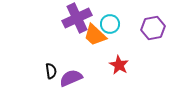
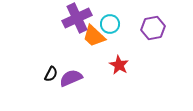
orange trapezoid: moved 1 px left, 1 px down
black semicircle: moved 3 px down; rotated 35 degrees clockwise
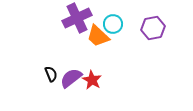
cyan circle: moved 3 px right
orange trapezoid: moved 4 px right
red star: moved 27 px left, 15 px down
black semicircle: rotated 49 degrees counterclockwise
purple semicircle: rotated 15 degrees counterclockwise
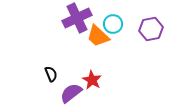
purple hexagon: moved 2 px left, 1 px down
purple semicircle: moved 15 px down
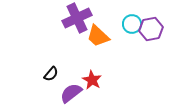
cyan circle: moved 19 px right
black semicircle: rotated 63 degrees clockwise
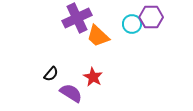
purple hexagon: moved 12 px up; rotated 10 degrees clockwise
red star: moved 1 px right, 3 px up
purple semicircle: rotated 70 degrees clockwise
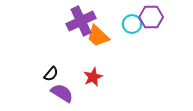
purple cross: moved 4 px right, 3 px down
red star: rotated 18 degrees clockwise
purple semicircle: moved 9 px left
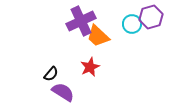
purple hexagon: rotated 15 degrees counterclockwise
red star: moved 3 px left, 10 px up
purple semicircle: moved 1 px right, 1 px up
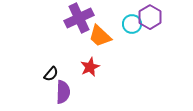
purple hexagon: moved 1 px left; rotated 15 degrees counterclockwise
purple cross: moved 2 px left, 3 px up
orange trapezoid: moved 2 px right
purple semicircle: rotated 60 degrees clockwise
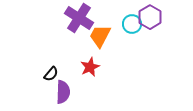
purple cross: rotated 32 degrees counterclockwise
orange trapezoid: rotated 75 degrees clockwise
